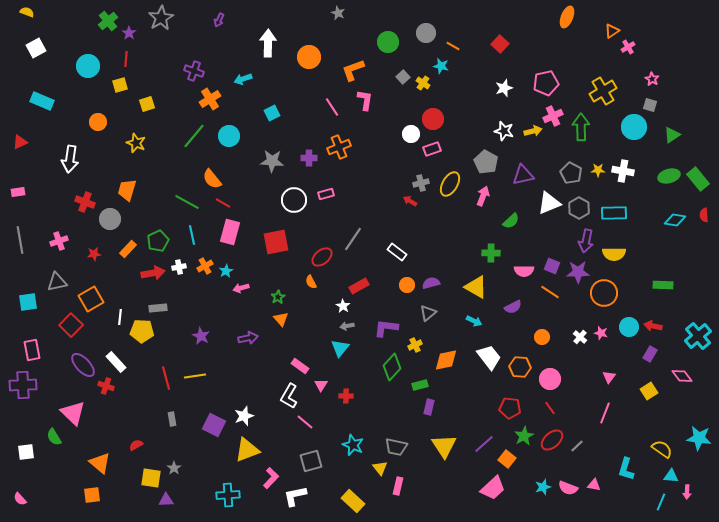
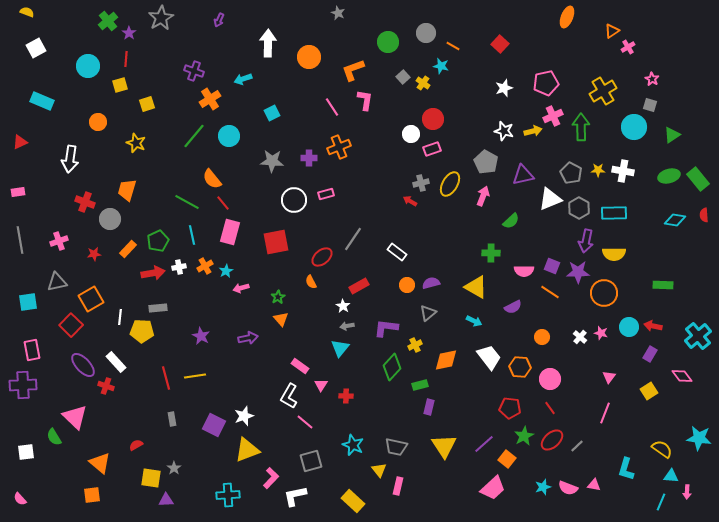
red line at (223, 203): rotated 21 degrees clockwise
white triangle at (549, 203): moved 1 px right, 4 px up
pink triangle at (73, 413): moved 2 px right, 4 px down
yellow triangle at (380, 468): moved 1 px left, 2 px down
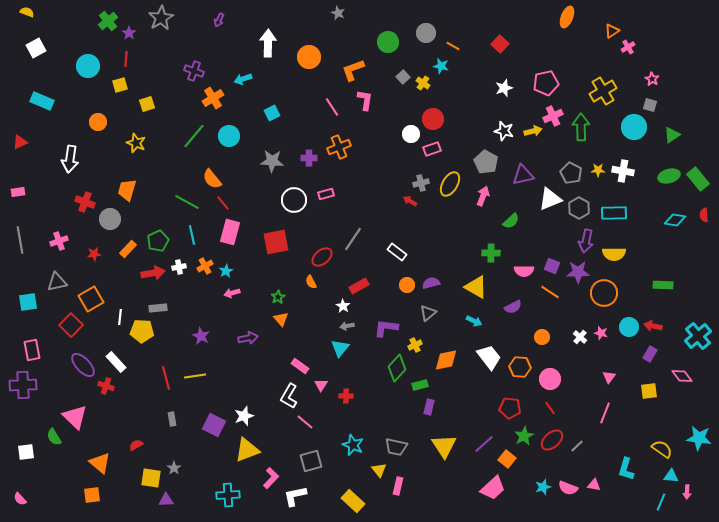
orange cross at (210, 99): moved 3 px right, 1 px up
pink arrow at (241, 288): moved 9 px left, 5 px down
green diamond at (392, 367): moved 5 px right, 1 px down
yellow square at (649, 391): rotated 24 degrees clockwise
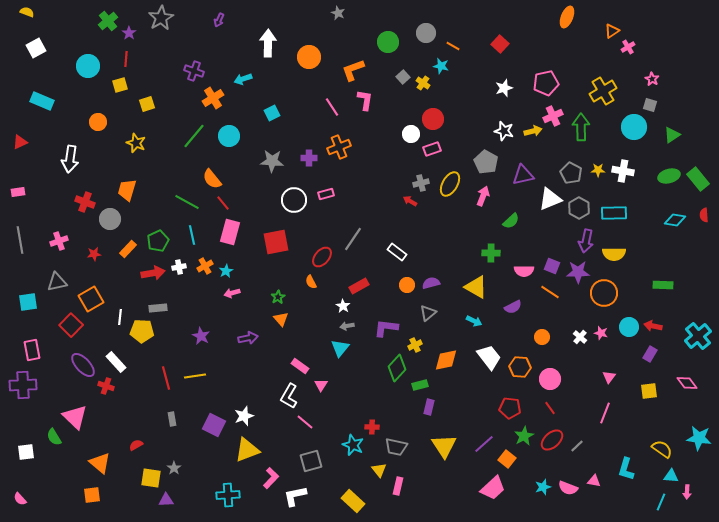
red ellipse at (322, 257): rotated 10 degrees counterclockwise
pink diamond at (682, 376): moved 5 px right, 7 px down
red cross at (346, 396): moved 26 px right, 31 px down
pink triangle at (594, 485): moved 4 px up
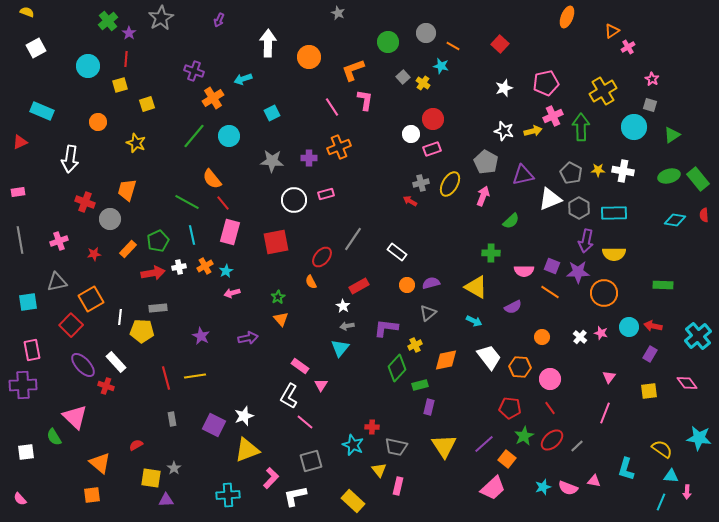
cyan rectangle at (42, 101): moved 10 px down
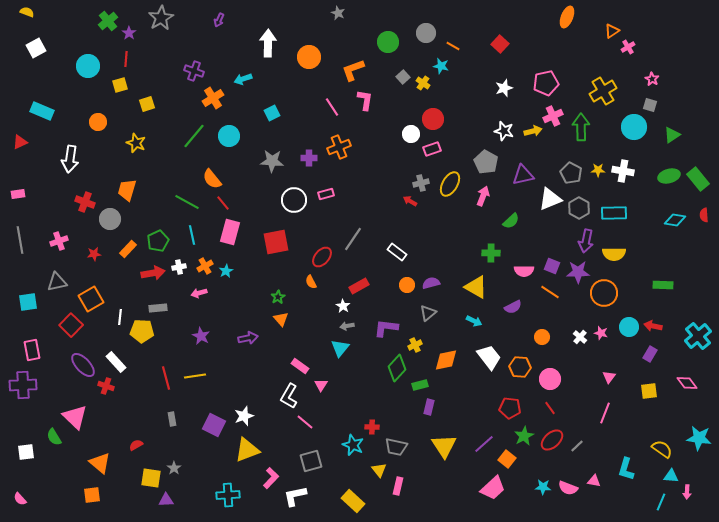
pink rectangle at (18, 192): moved 2 px down
pink arrow at (232, 293): moved 33 px left
cyan star at (543, 487): rotated 21 degrees clockwise
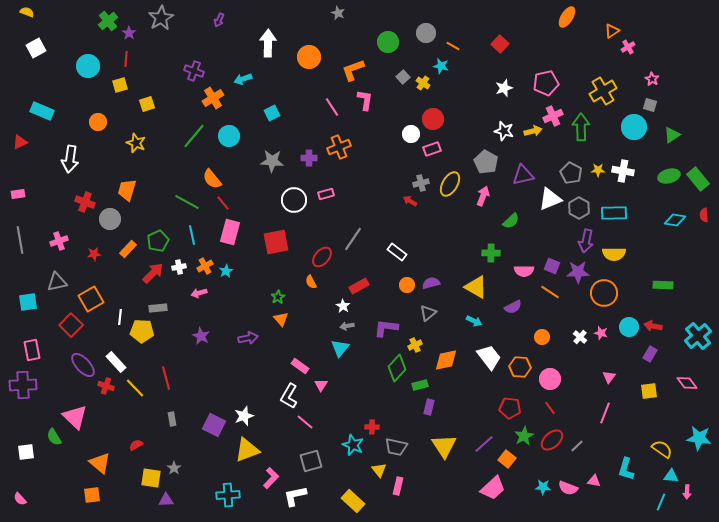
orange ellipse at (567, 17): rotated 10 degrees clockwise
red arrow at (153, 273): rotated 35 degrees counterclockwise
yellow line at (195, 376): moved 60 px left, 12 px down; rotated 55 degrees clockwise
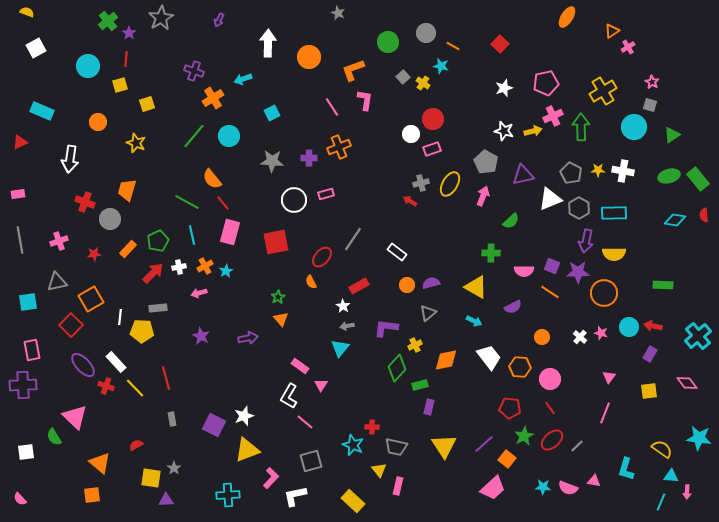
pink star at (652, 79): moved 3 px down
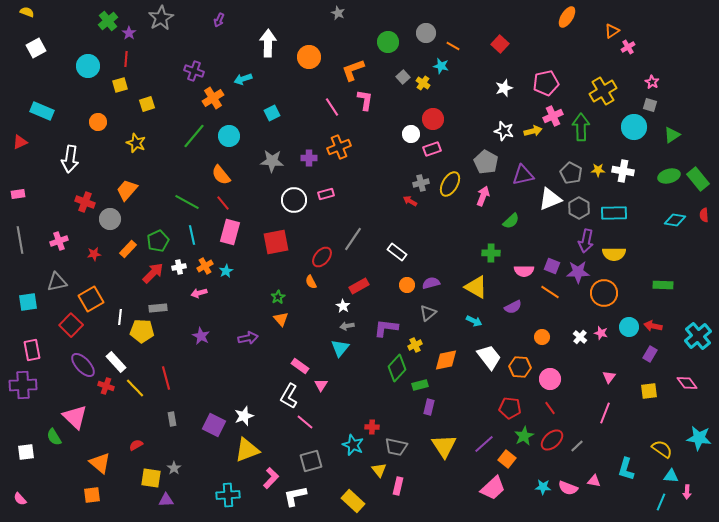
orange semicircle at (212, 179): moved 9 px right, 4 px up
orange trapezoid at (127, 190): rotated 25 degrees clockwise
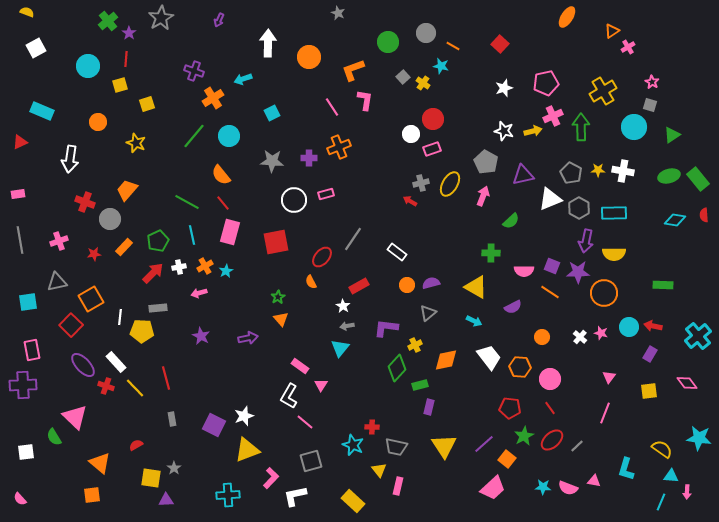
orange rectangle at (128, 249): moved 4 px left, 2 px up
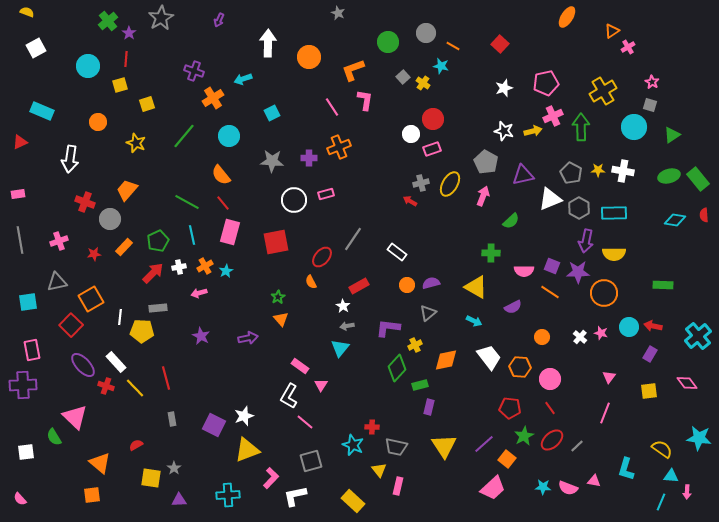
green line at (194, 136): moved 10 px left
purple L-shape at (386, 328): moved 2 px right
purple triangle at (166, 500): moved 13 px right
